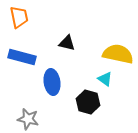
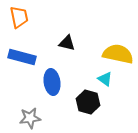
gray star: moved 2 px right, 1 px up; rotated 20 degrees counterclockwise
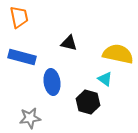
black triangle: moved 2 px right
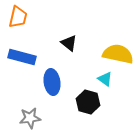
orange trapezoid: moved 1 px left; rotated 25 degrees clockwise
black triangle: rotated 24 degrees clockwise
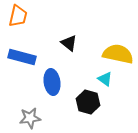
orange trapezoid: moved 1 px up
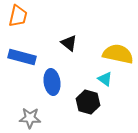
gray star: rotated 10 degrees clockwise
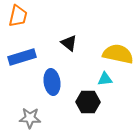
blue rectangle: rotated 32 degrees counterclockwise
cyan triangle: rotated 42 degrees counterclockwise
black hexagon: rotated 15 degrees counterclockwise
